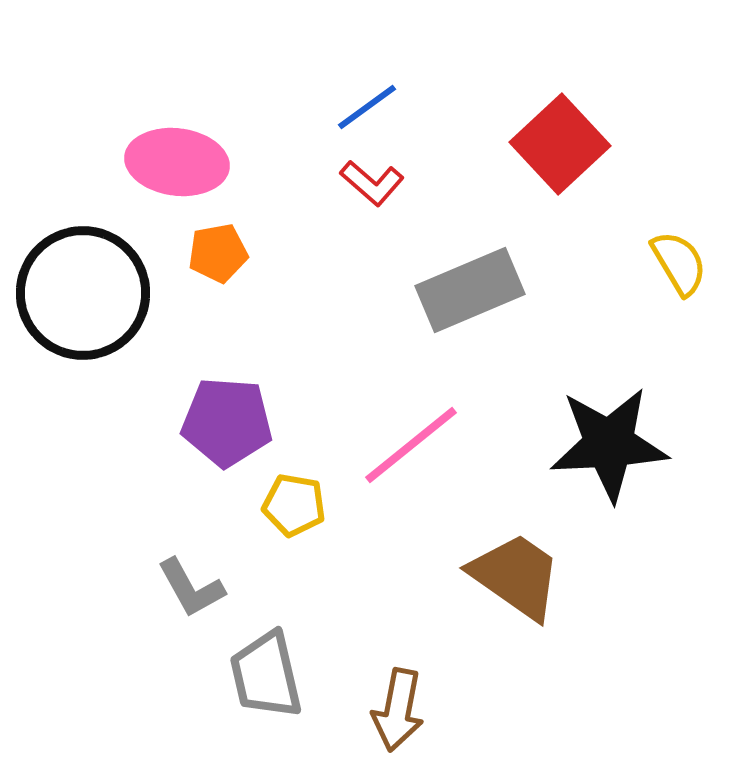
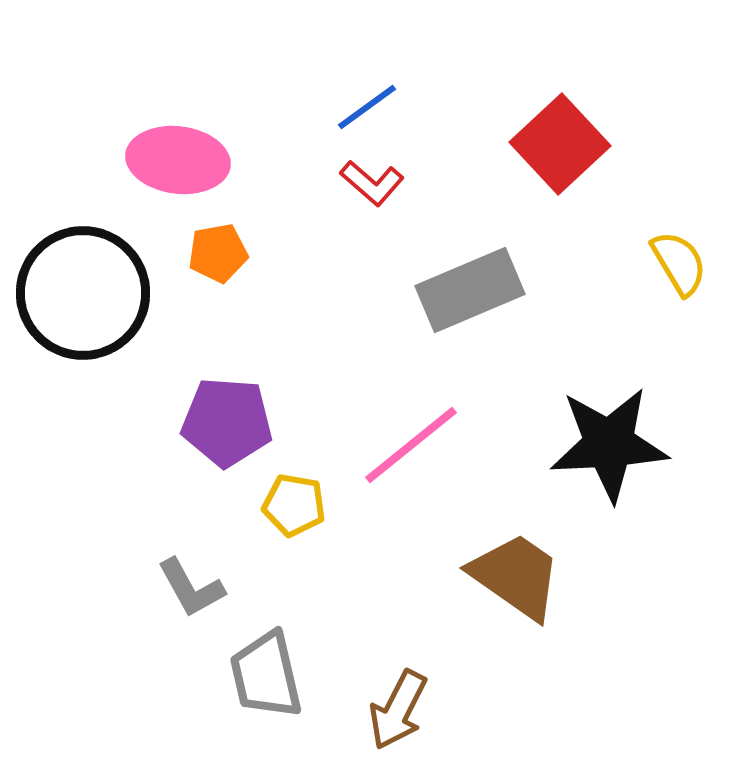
pink ellipse: moved 1 px right, 2 px up
brown arrow: rotated 16 degrees clockwise
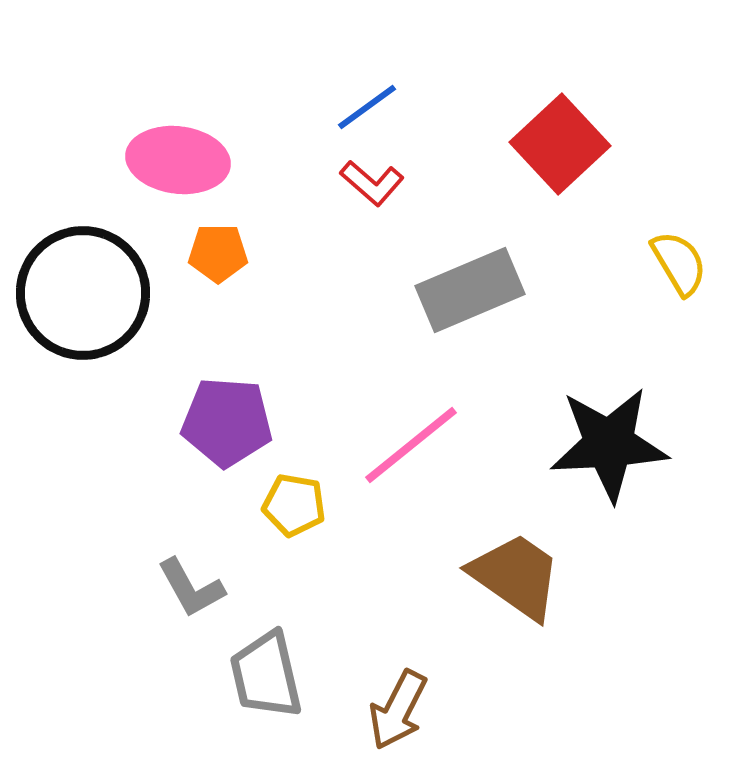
orange pentagon: rotated 10 degrees clockwise
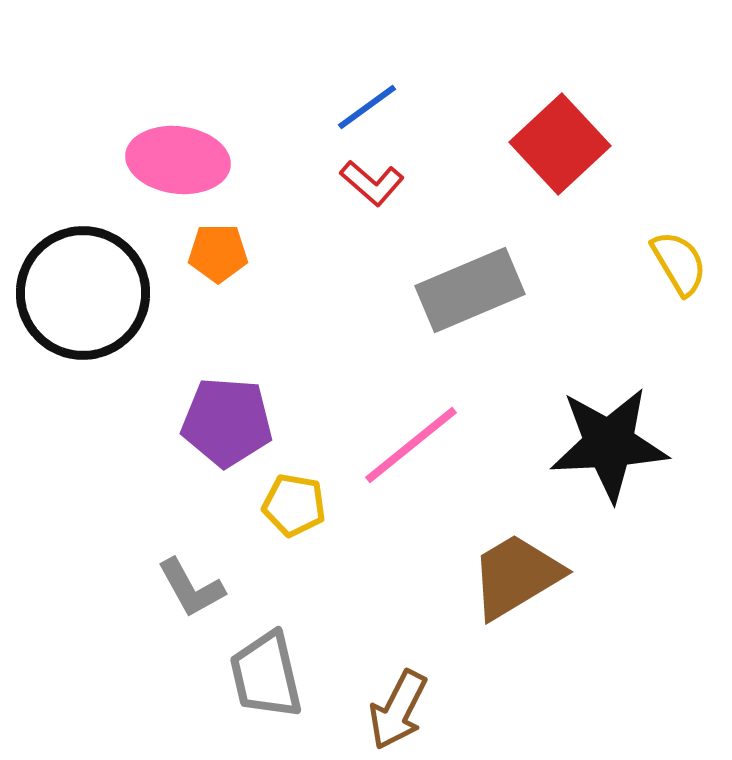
brown trapezoid: rotated 66 degrees counterclockwise
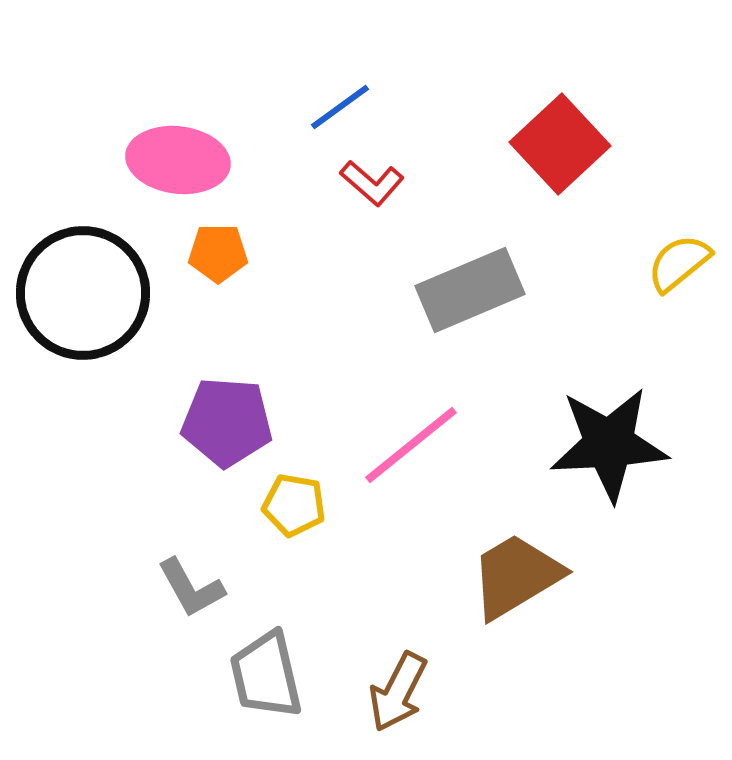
blue line: moved 27 px left
yellow semicircle: rotated 98 degrees counterclockwise
brown arrow: moved 18 px up
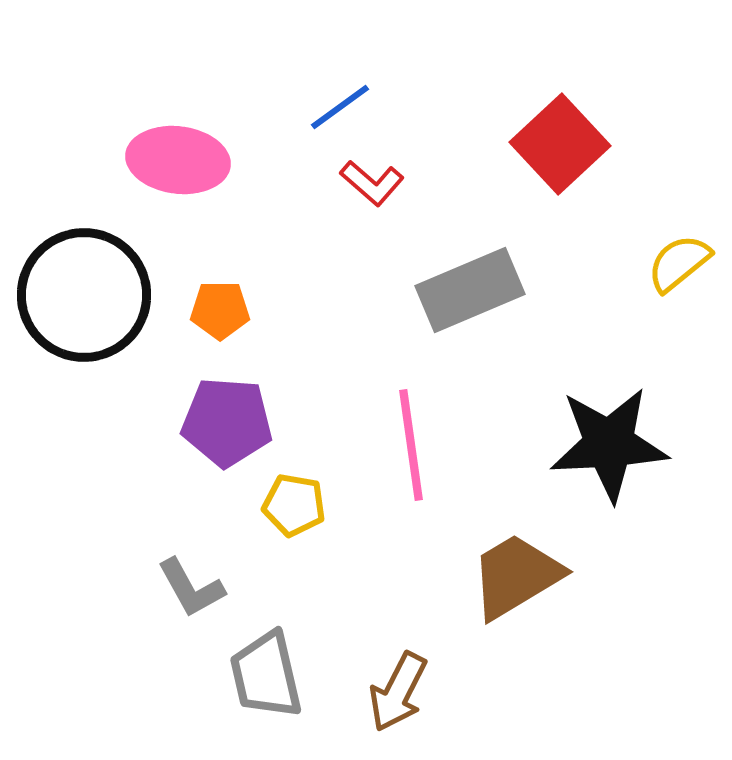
orange pentagon: moved 2 px right, 57 px down
black circle: moved 1 px right, 2 px down
pink line: rotated 59 degrees counterclockwise
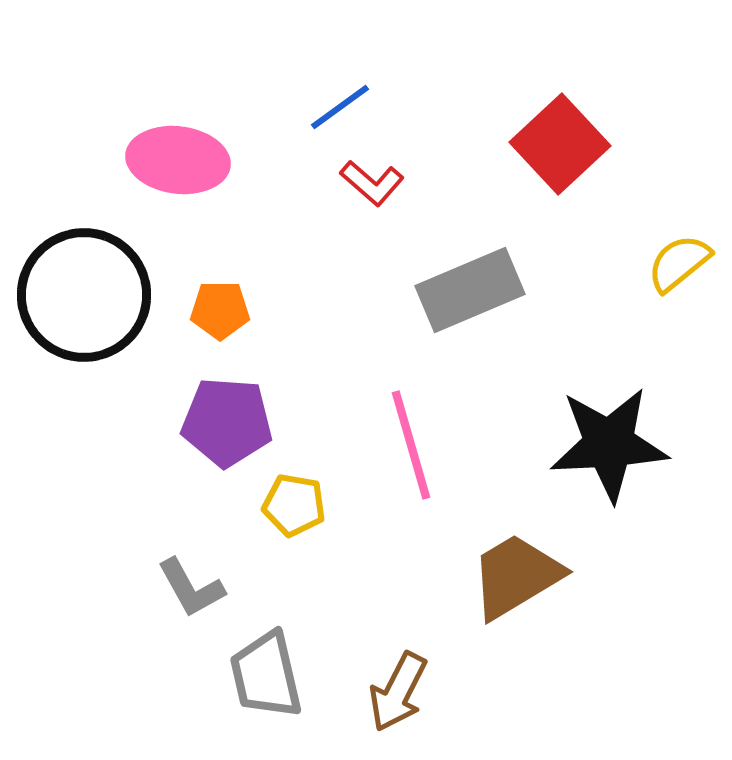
pink line: rotated 8 degrees counterclockwise
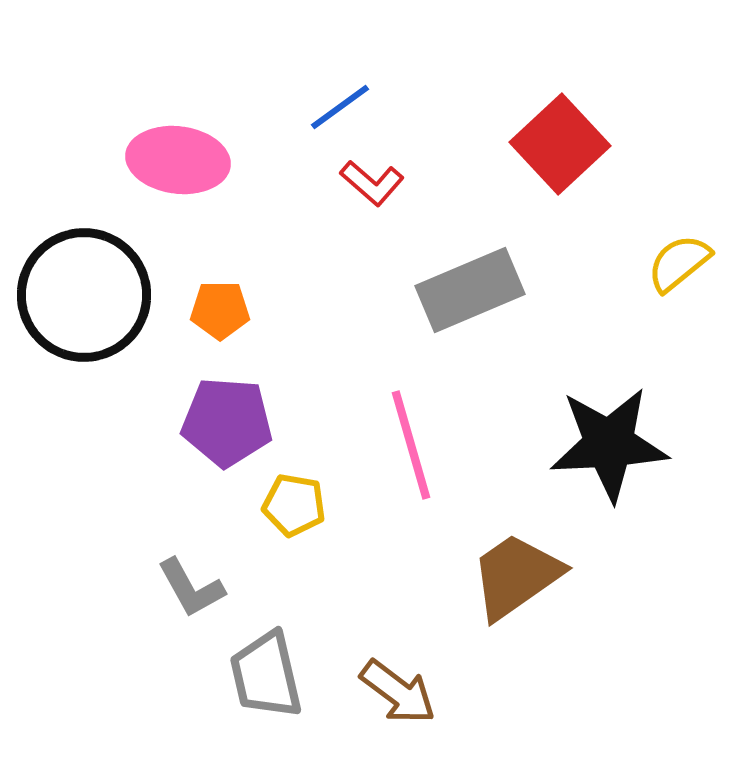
brown trapezoid: rotated 4 degrees counterclockwise
brown arrow: rotated 80 degrees counterclockwise
